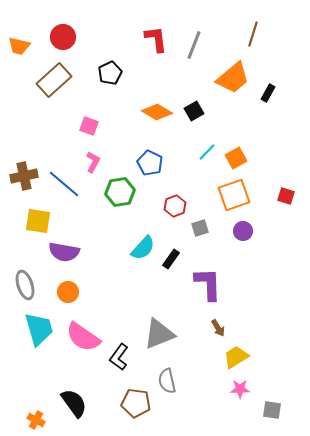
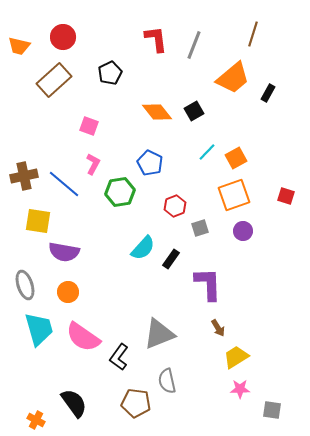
orange diamond at (157, 112): rotated 20 degrees clockwise
pink L-shape at (93, 162): moved 2 px down
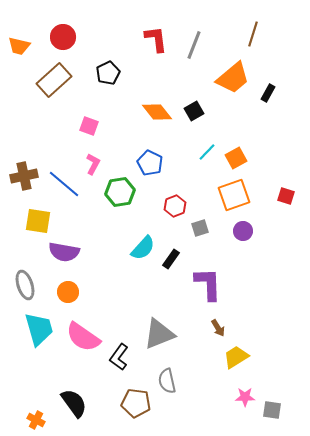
black pentagon at (110, 73): moved 2 px left
pink star at (240, 389): moved 5 px right, 8 px down
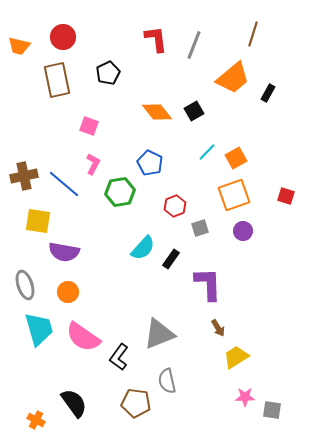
brown rectangle at (54, 80): moved 3 px right; rotated 60 degrees counterclockwise
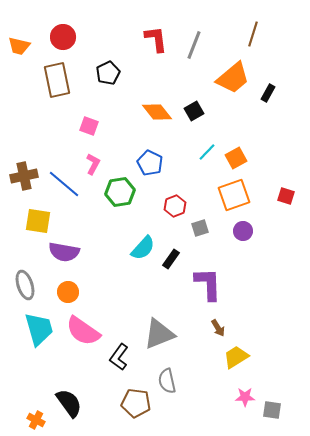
pink semicircle at (83, 337): moved 6 px up
black semicircle at (74, 403): moved 5 px left
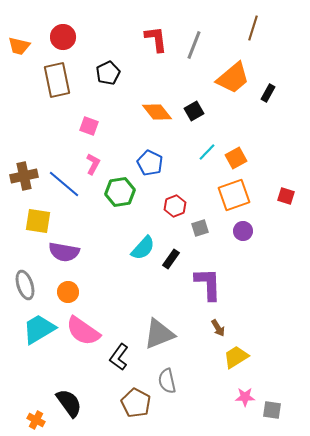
brown line at (253, 34): moved 6 px up
cyan trapezoid at (39, 329): rotated 105 degrees counterclockwise
brown pentagon at (136, 403): rotated 20 degrees clockwise
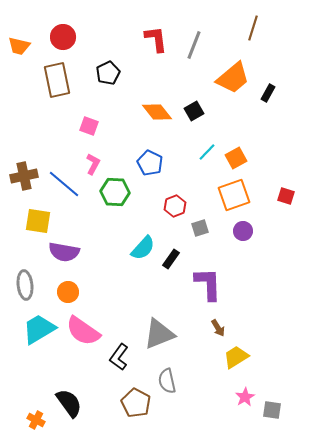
green hexagon at (120, 192): moved 5 px left; rotated 12 degrees clockwise
gray ellipse at (25, 285): rotated 12 degrees clockwise
pink star at (245, 397): rotated 30 degrees counterclockwise
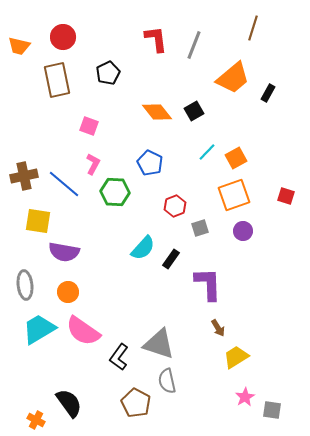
gray triangle at (159, 334): moved 10 px down; rotated 40 degrees clockwise
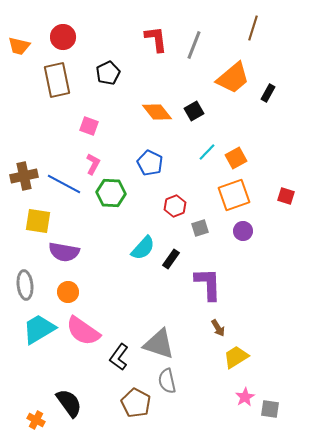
blue line at (64, 184): rotated 12 degrees counterclockwise
green hexagon at (115, 192): moved 4 px left, 1 px down
gray square at (272, 410): moved 2 px left, 1 px up
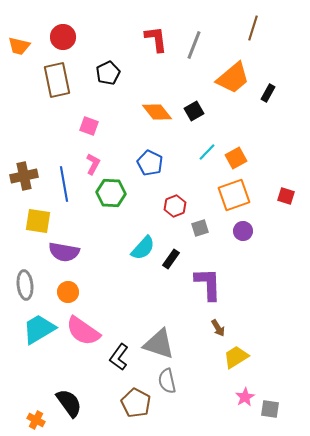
blue line at (64, 184): rotated 52 degrees clockwise
